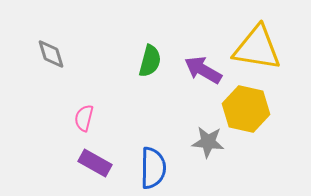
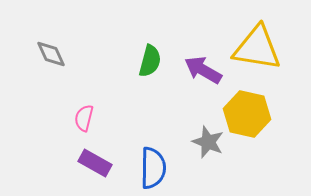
gray diamond: rotated 8 degrees counterclockwise
yellow hexagon: moved 1 px right, 5 px down
gray star: rotated 16 degrees clockwise
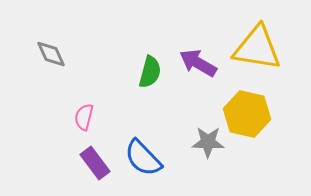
green semicircle: moved 11 px down
purple arrow: moved 5 px left, 7 px up
pink semicircle: moved 1 px up
gray star: rotated 20 degrees counterclockwise
purple rectangle: rotated 24 degrees clockwise
blue semicircle: moved 10 px left, 10 px up; rotated 135 degrees clockwise
